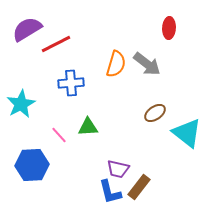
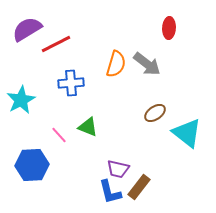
cyan star: moved 4 px up
green triangle: rotated 25 degrees clockwise
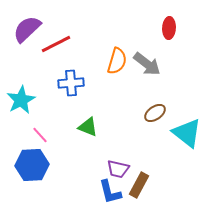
purple semicircle: rotated 12 degrees counterclockwise
orange semicircle: moved 1 px right, 3 px up
pink line: moved 19 px left
brown rectangle: moved 2 px up; rotated 10 degrees counterclockwise
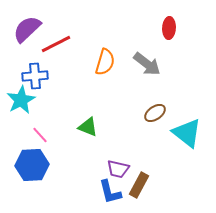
orange semicircle: moved 12 px left, 1 px down
blue cross: moved 36 px left, 7 px up
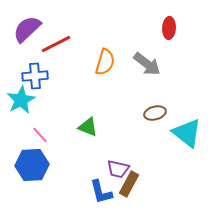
brown ellipse: rotated 20 degrees clockwise
brown rectangle: moved 10 px left, 1 px up
blue L-shape: moved 9 px left
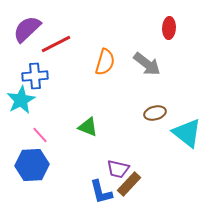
brown rectangle: rotated 15 degrees clockwise
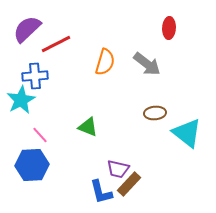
brown ellipse: rotated 10 degrees clockwise
